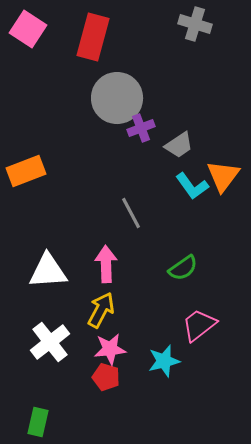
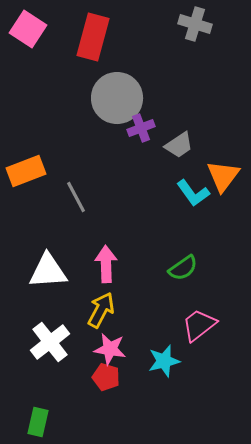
cyan L-shape: moved 1 px right, 7 px down
gray line: moved 55 px left, 16 px up
pink star: rotated 16 degrees clockwise
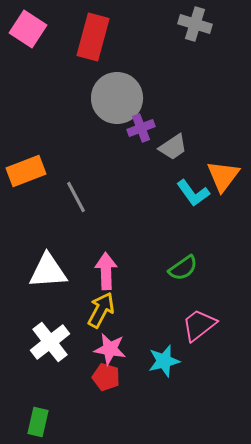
gray trapezoid: moved 6 px left, 2 px down
pink arrow: moved 7 px down
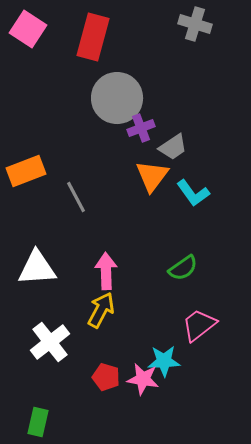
orange triangle: moved 71 px left
white triangle: moved 11 px left, 3 px up
pink star: moved 33 px right, 30 px down
cyan star: rotated 12 degrees clockwise
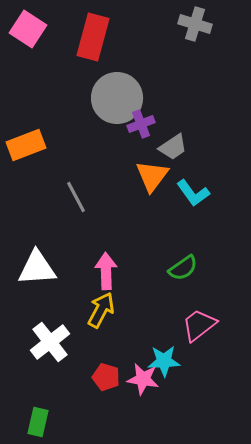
purple cross: moved 4 px up
orange rectangle: moved 26 px up
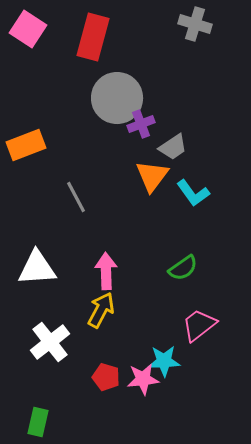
pink star: rotated 16 degrees counterclockwise
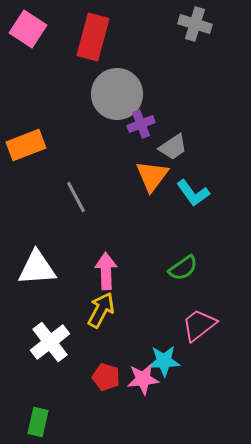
gray circle: moved 4 px up
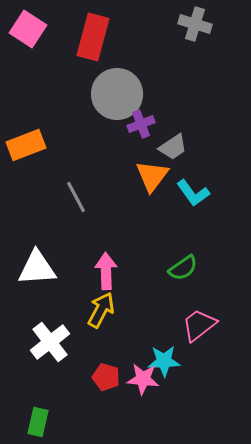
pink star: rotated 12 degrees clockwise
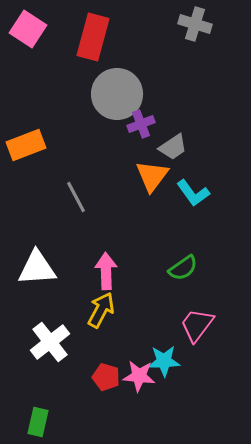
pink trapezoid: moved 2 px left; rotated 15 degrees counterclockwise
pink star: moved 4 px left, 3 px up
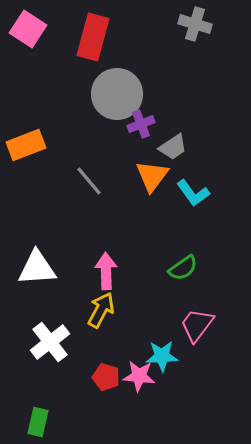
gray line: moved 13 px right, 16 px up; rotated 12 degrees counterclockwise
cyan star: moved 2 px left, 5 px up
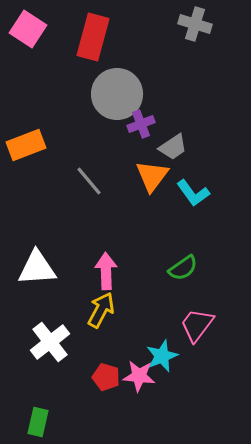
cyan star: rotated 20 degrees counterclockwise
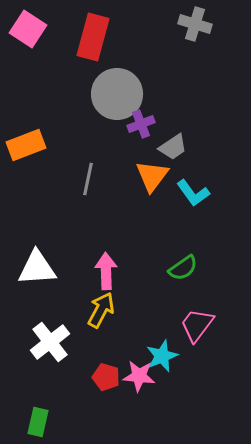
gray line: moved 1 px left, 2 px up; rotated 52 degrees clockwise
